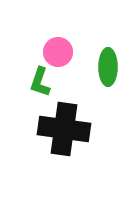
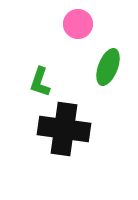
pink circle: moved 20 px right, 28 px up
green ellipse: rotated 21 degrees clockwise
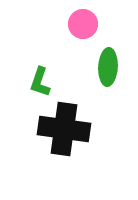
pink circle: moved 5 px right
green ellipse: rotated 18 degrees counterclockwise
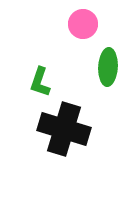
black cross: rotated 9 degrees clockwise
